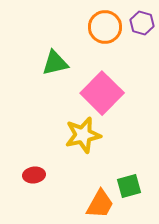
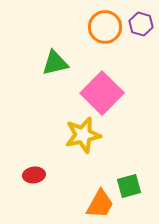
purple hexagon: moved 1 px left, 1 px down
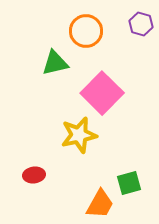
orange circle: moved 19 px left, 4 px down
yellow star: moved 4 px left
green square: moved 3 px up
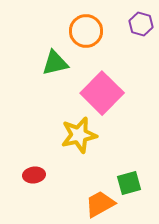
orange trapezoid: rotated 148 degrees counterclockwise
